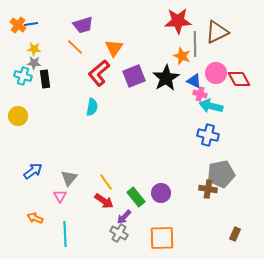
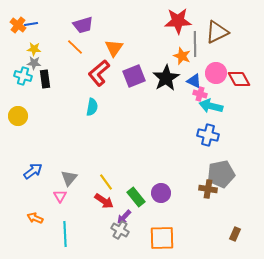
gray cross: moved 1 px right, 3 px up
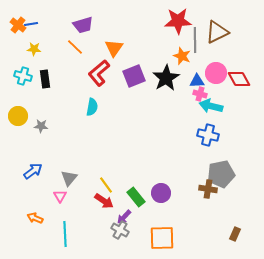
gray line: moved 4 px up
gray star: moved 7 px right, 63 px down
blue triangle: moved 3 px right; rotated 28 degrees counterclockwise
yellow line: moved 3 px down
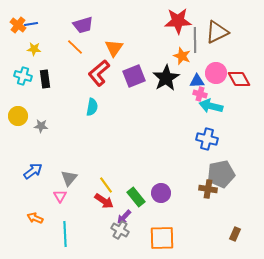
blue cross: moved 1 px left, 4 px down
